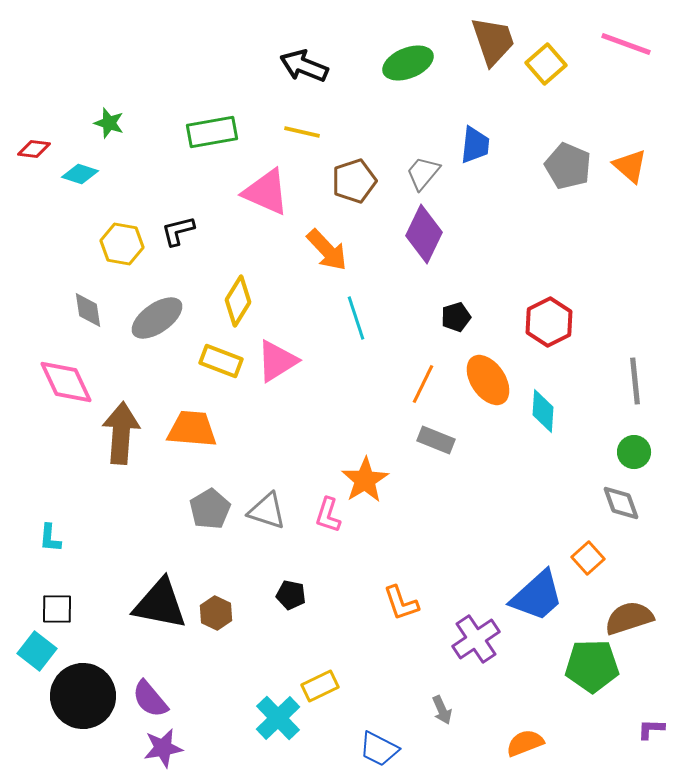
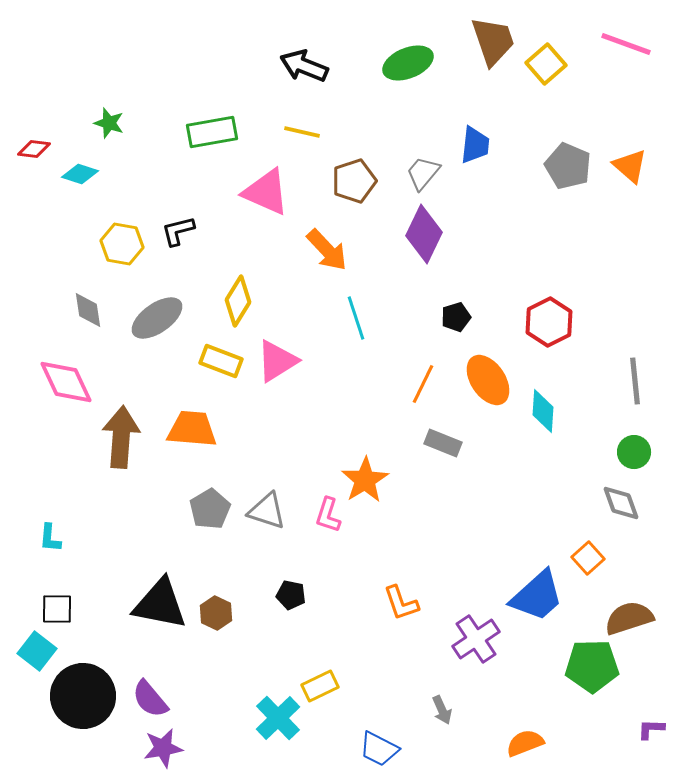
brown arrow at (121, 433): moved 4 px down
gray rectangle at (436, 440): moved 7 px right, 3 px down
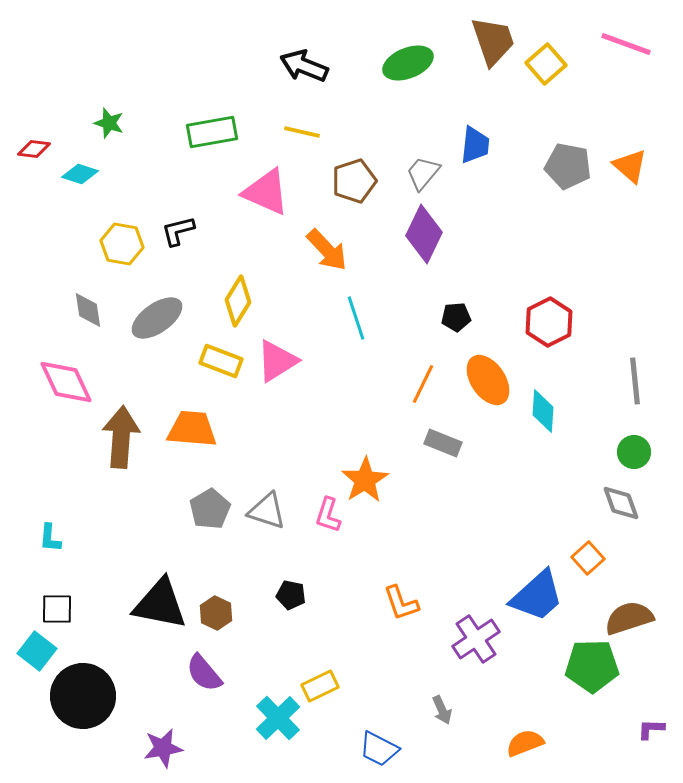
gray pentagon at (568, 166): rotated 12 degrees counterclockwise
black pentagon at (456, 317): rotated 12 degrees clockwise
purple semicircle at (150, 699): moved 54 px right, 26 px up
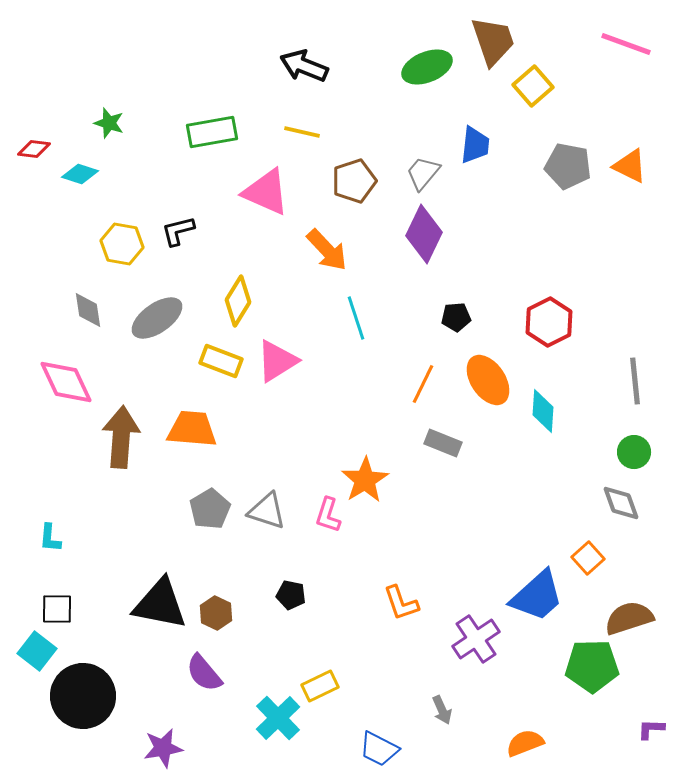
green ellipse at (408, 63): moved 19 px right, 4 px down
yellow square at (546, 64): moved 13 px left, 22 px down
orange triangle at (630, 166): rotated 15 degrees counterclockwise
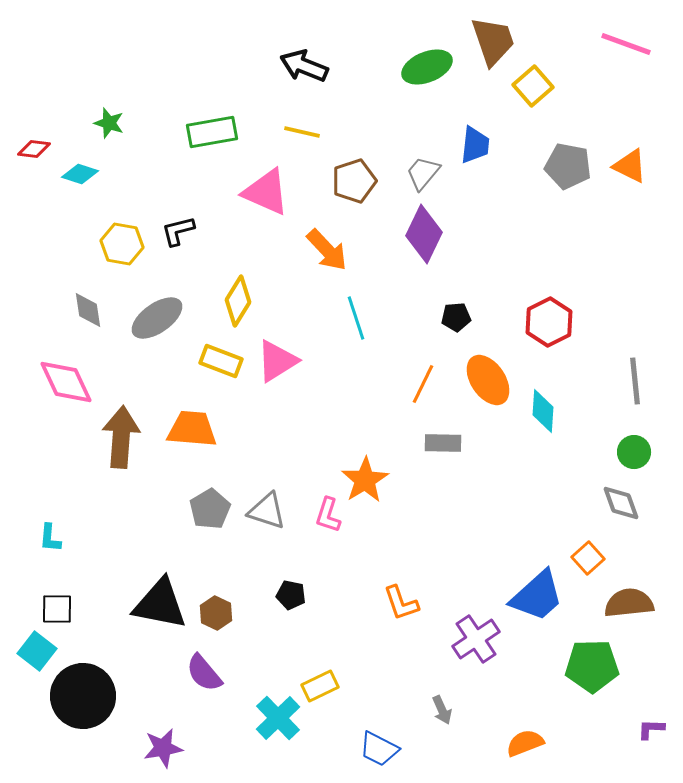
gray rectangle at (443, 443): rotated 21 degrees counterclockwise
brown semicircle at (629, 618): moved 15 px up; rotated 12 degrees clockwise
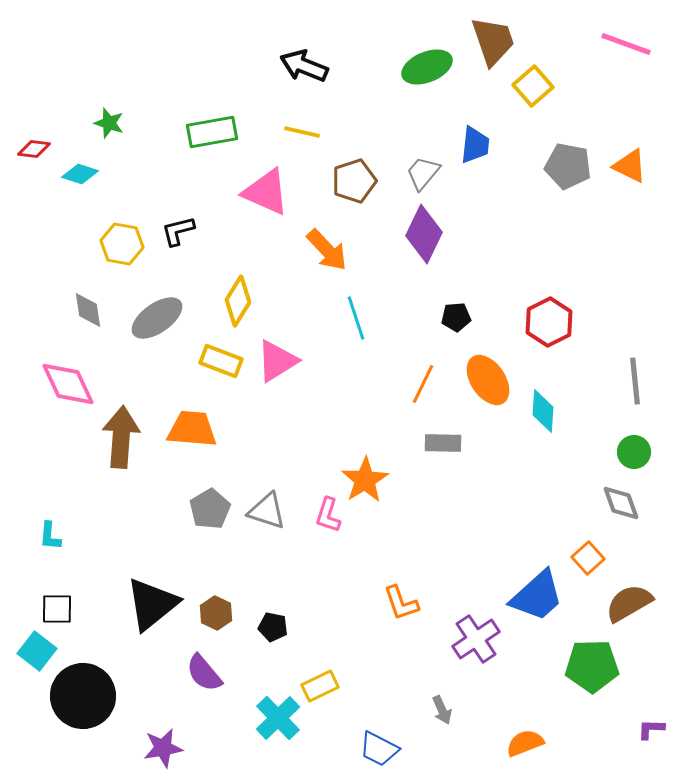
pink diamond at (66, 382): moved 2 px right, 2 px down
cyan L-shape at (50, 538): moved 2 px up
black pentagon at (291, 595): moved 18 px left, 32 px down
brown semicircle at (629, 603): rotated 24 degrees counterclockwise
black triangle at (160, 604): moved 8 px left; rotated 50 degrees counterclockwise
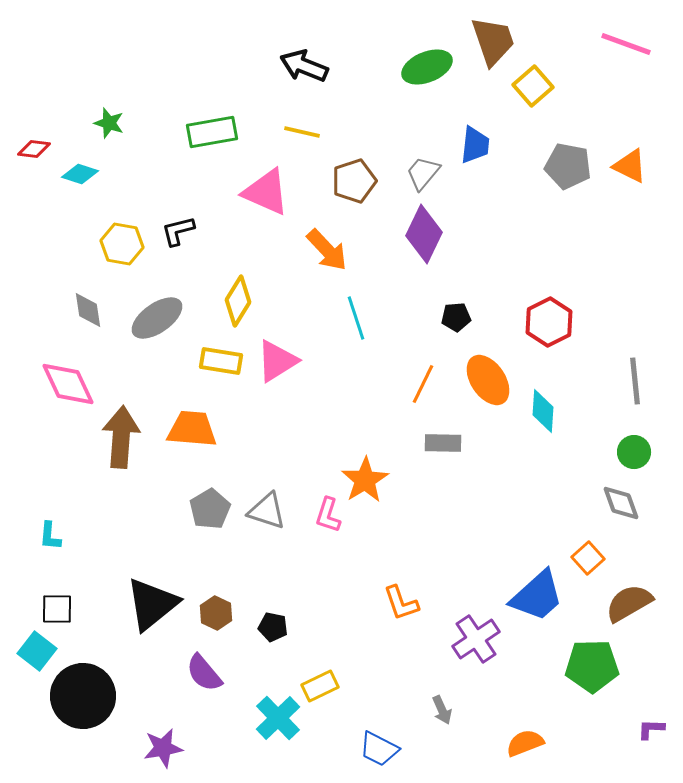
yellow rectangle at (221, 361): rotated 12 degrees counterclockwise
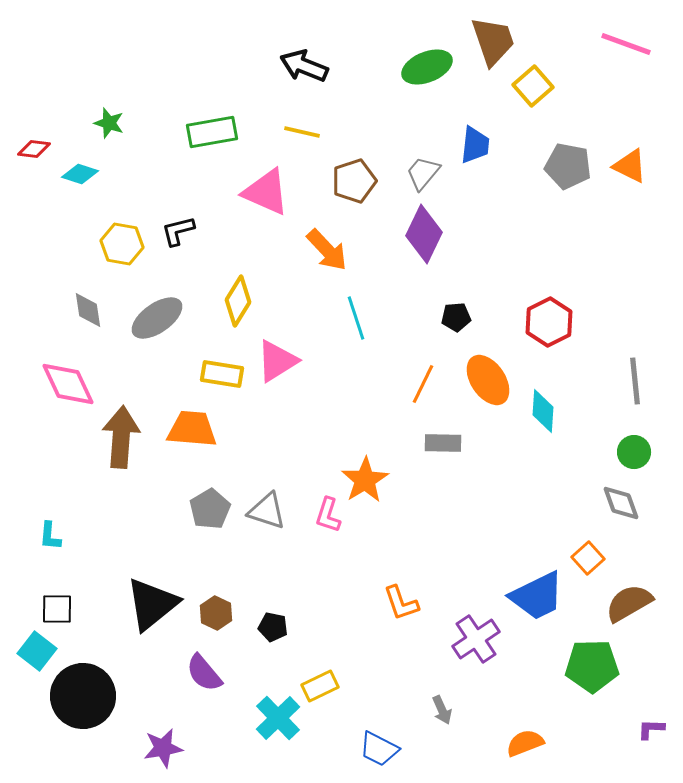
yellow rectangle at (221, 361): moved 1 px right, 13 px down
blue trapezoid at (537, 596): rotated 16 degrees clockwise
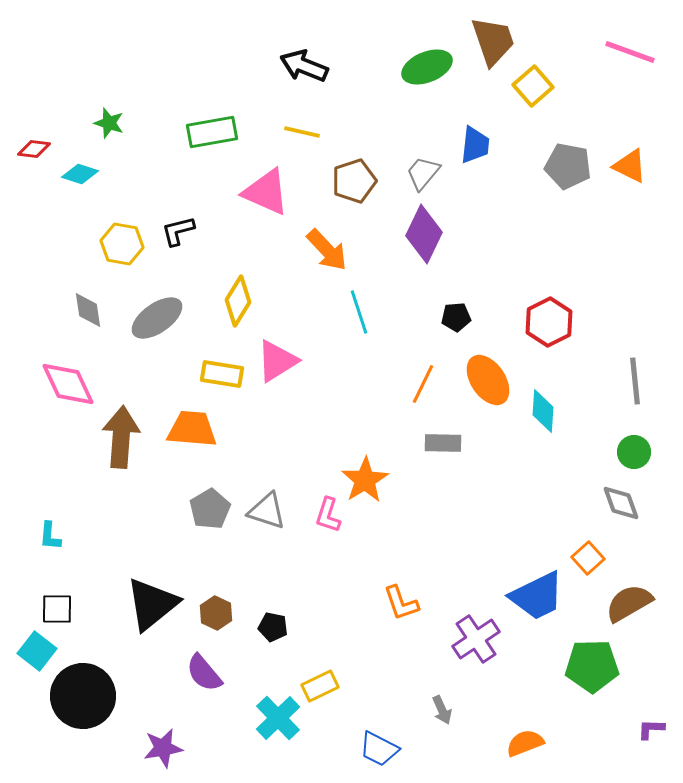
pink line at (626, 44): moved 4 px right, 8 px down
cyan line at (356, 318): moved 3 px right, 6 px up
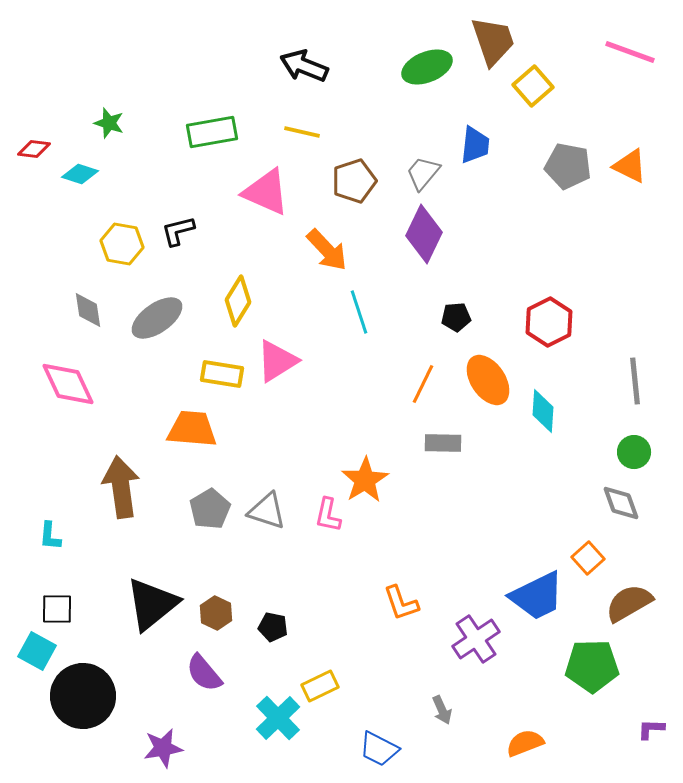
brown arrow at (121, 437): moved 50 px down; rotated 12 degrees counterclockwise
pink L-shape at (328, 515): rotated 6 degrees counterclockwise
cyan square at (37, 651): rotated 9 degrees counterclockwise
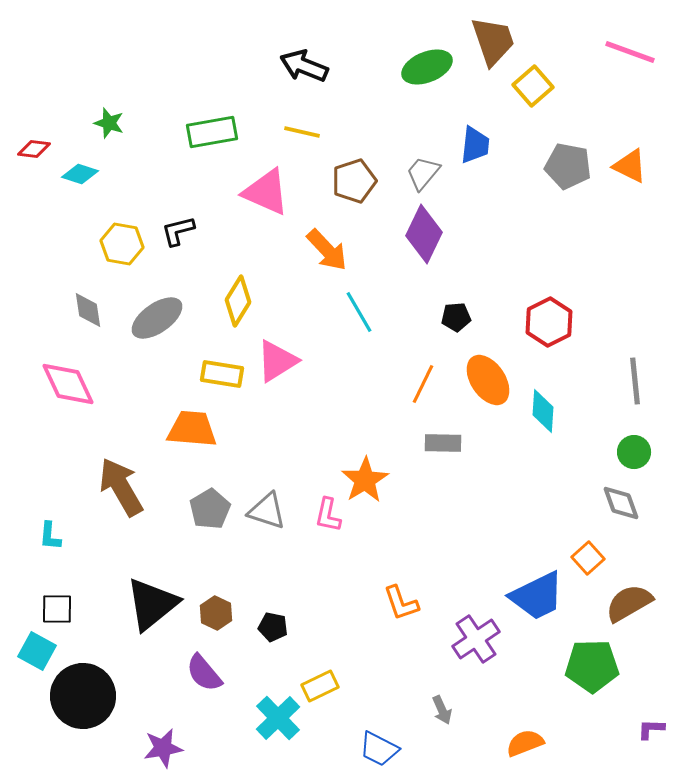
cyan line at (359, 312): rotated 12 degrees counterclockwise
brown arrow at (121, 487): rotated 22 degrees counterclockwise
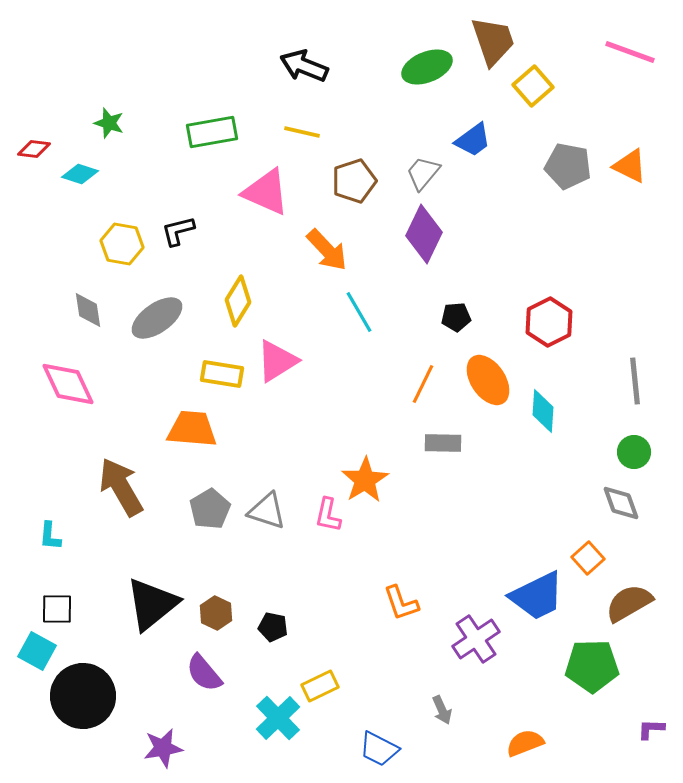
blue trapezoid at (475, 145): moved 2 px left, 5 px up; rotated 48 degrees clockwise
